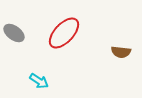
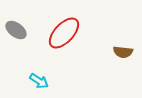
gray ellipse: moved 2 px right, 3 px up
brown semicircle: moved 2 px right
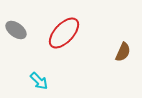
brown semicircle: rotated 72 degrees counterclockwise
cyan arrow: rotated 12 degrees clockwise
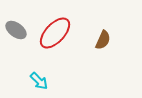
red ellipse: moved 9 px left
brown semicircle: moved 20 px left, 12 px up
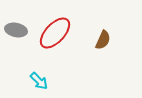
gray ellipse: rotated 25 degrees counterclockwise
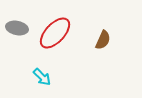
gray ellipse: moved 1 px right, 2 px up
cyan arrow: moved 3 px right, 4 px up
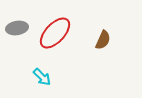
gray ellipse: rotated 20 degrees counterclockwise
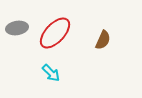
cyan arrow: moved 9 px right, 4 px up
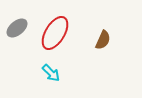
gray ellipse: rotated 30 degrees counterclockwise
red ellipse: rotated 12 degrees counterclockwise
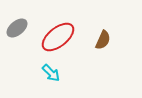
red ellipse: moved 3 px right, 4 px down; rotated 20 degrees clockwise
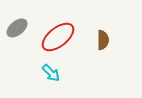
brown semicircle: rotated 24 degrees counterclockwise
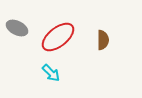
gray ellipse: rotated 65 degrees clockwise
